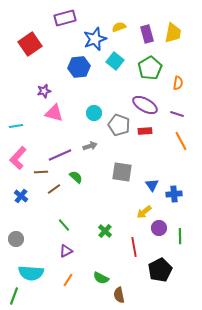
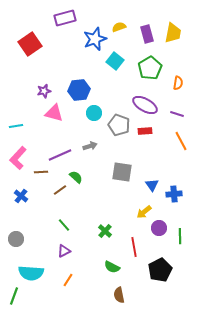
blue hexagon at (79, 67): moved 23 px down
brown line at (54, 189): moved 6 px right, 1 px down
purple triangle at (66, 251): moved 2 px left
green semicircle at (101, 278): moved 11 px right, 11 px up
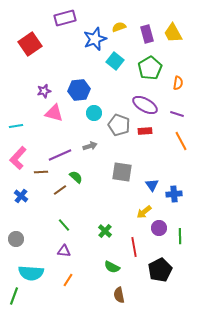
yellow trapezoid at (173, 33): rotated 140 degrees clockwise
purple triangle at (64, 251): rotated 32 degrees clockwise
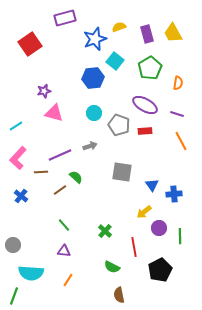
blue hexagon at (79, 90): moved 14 px right, 12 px up
cyan line at (16, 126): rotated 24 degrees counterclockwise
gray circle at (16, 239): moved 3 px left, 6 px down
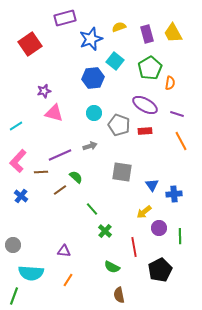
blue star at (95, 39): moved 4 px left
orange semicircle at (178, 83): moved 8 px left
pink L-shape at (18, 158): moved 3 px down
green line at (64, 225): moved 28 px right, 16 px up
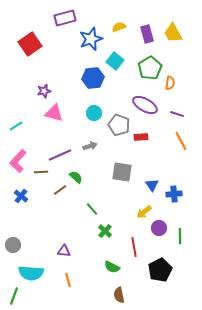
red rectangle at (145, 131): moved 4 px left, 6 px down
orange line at (68, 280): rotated 48 degrees counterclockwise
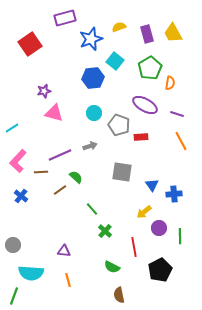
cyan line at (16, 126): moved 4 px left, 2 px down
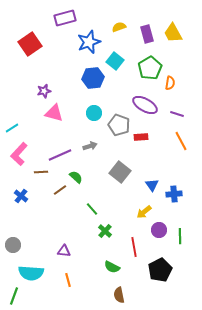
blue star at (91, 39): moved 2 px left, 3 px down
pink L-shape at (18, 161): moved 1 px right, 7 px up
gray square at (122, 172): moved 2 px left; rotated 30 degrees clockwise
purple circle at (159, 228): moved 2 px down
